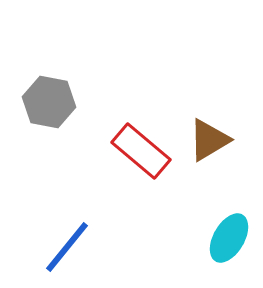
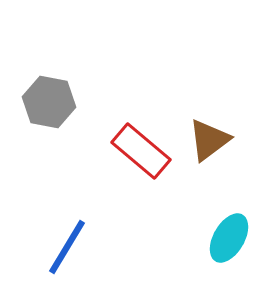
brown triangle: rotated 6 degrees counterclockwise
blue line: rotated 8 degrees counterclockwise
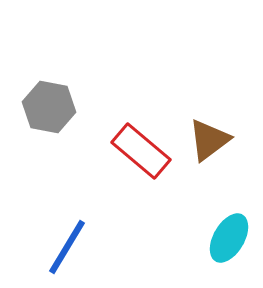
gray hexagon: moved 5 px down
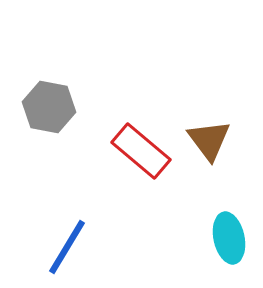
brown triangle: rotated 30 degrees counterclockwise
cyan ellipse: rotated 42 degrees counterclockwise
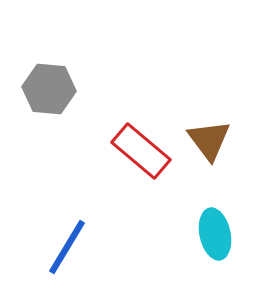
gray hexagon: moved 18 px up; rotated 6 degrees counterclockwise
cyan ellipse: moved 14 px left, 4 px up
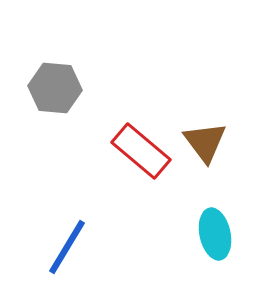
gray hexagon: moved 6 px right, 1 px up
brown triangle: moved 4 px left, 2 px down
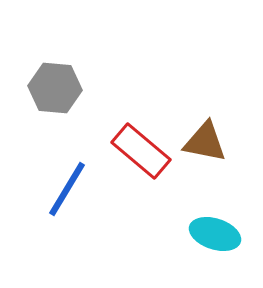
brown triangle: rotated 42 degrees counterclockwise
cyan ellipse: rotated 60 degrees counterclockwise
blue line: moved 58 px up
